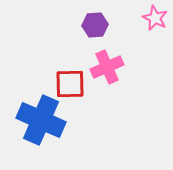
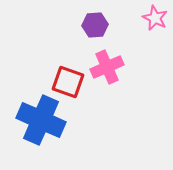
red square: moved 2 px left, 2 px up; rotated 20 degrees clockwise
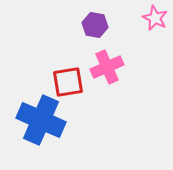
purple hexagon: rotated 15 degrees clockwise
red square: rotated 28 degrees counterclockwise
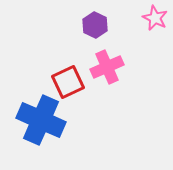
purple hexagon: rotated 15 degrees clockwise
red square: rotated 16 degrees counterclockwise
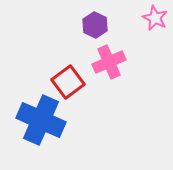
pink cross: moved 2 px right, 5 px up
red square: rotated 12 degrees counterclockwise
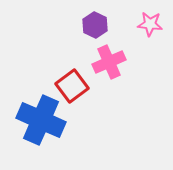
pink star: moved 5 px left, 6 px down; rotated 20 degrees counterclockwise
red square: moved 4 px right, 4 px down
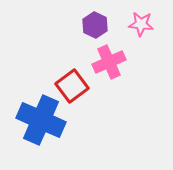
pink star: moved 9 px left
